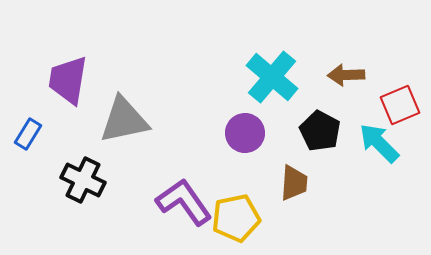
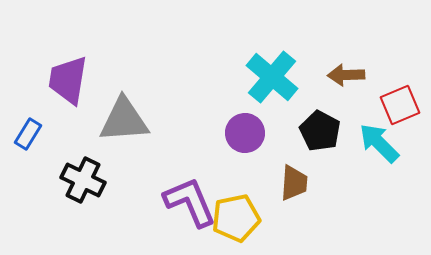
gray triangle: rotated 8 degrees clockwise
purple L-shape: moved 6 px right; rotated 12 degrees clockwise
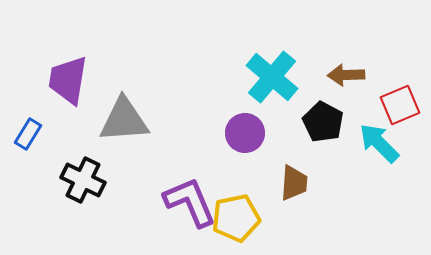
black pentagon: moved 3 px right, 9 px up
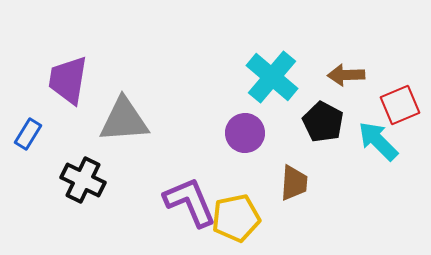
cyan arrow: moved 1 px left, 2 px up
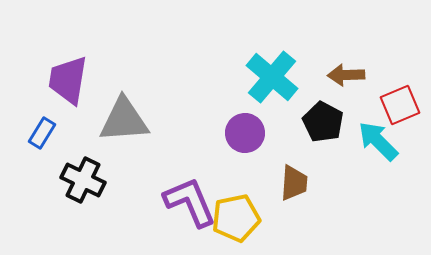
blue rectangle: moved 14 px right, 1 px up
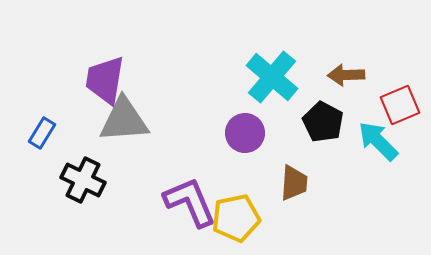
purple trapezoid: moved 37 px right
